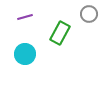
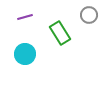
gray circle: moved 1 px down
green rectangle: rotated 60 degrees counterclockwise
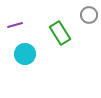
purple line: moved 10 px left, 8 px down
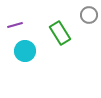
cyan circle: moved 3 px up
